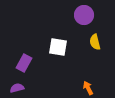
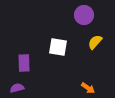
yellow semicircle: rotated 56 degrees clockwise
purple rectangle: rotated 30 degrees counterclockwise
orange arrow: rotated 152 degrees clockwise
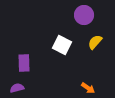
white square: moved 4 px right, 2 px up; rotated 18 degrees clockwise
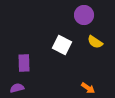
yellow semicircle: rotated 98 degrees counterclockwise
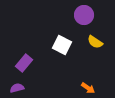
purple rectangle: rotated 42 degrees clockwise
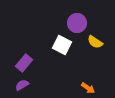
purple circle: moved 7 px left, 8 px down
purple semicircle: moved 5 px right, 3 px up; rotated 16 degrees counterclockwise
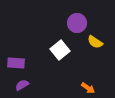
white square: moved 2 px left, 5 px down; rotated 24 degrees clockwise
purple rectangle: moved 8 px left; rotated 54 degrees clockwise
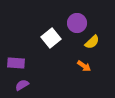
yellow semicircle: moved 3 px left; rotated 77 degrees counterclockwise
white square: moved 9 px left, 12 px up
orange arrow: moved 4 px left, 22 px up
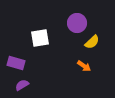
white square: moved 11 px left; rotated 30 degrees clockwise
purple rectangle: rotated 12 degrees clockwise
